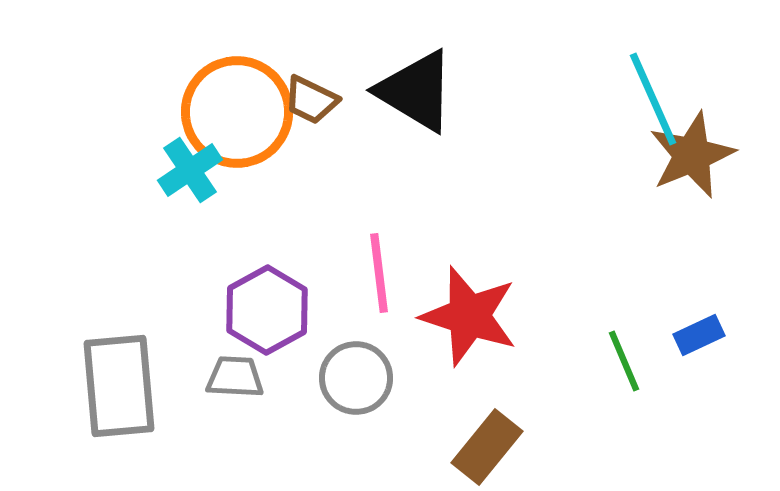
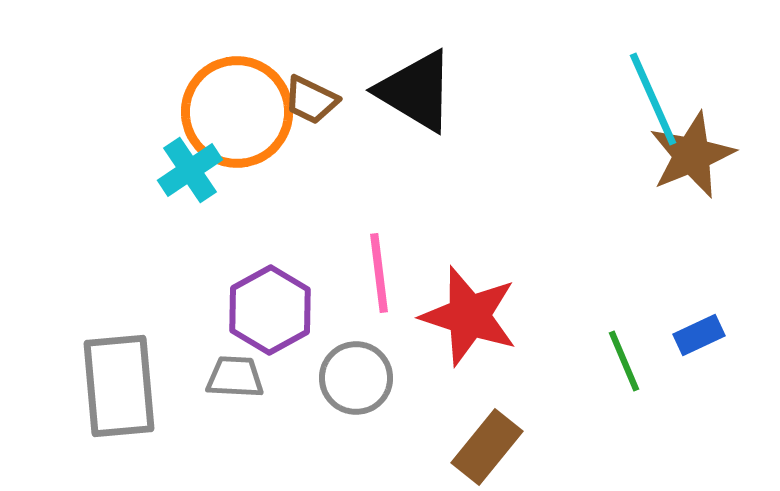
purple hexagon: moved 3 px right
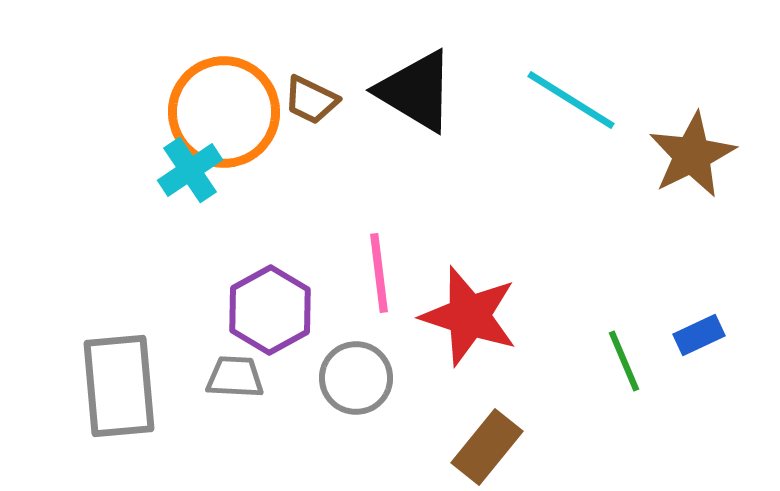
cyan line: moved 82 px left, 1 px down; rotated 34 degrees counterclockwise
orange circle: moved 13 px left
brown star: rotated 4 degrees counterclockwise
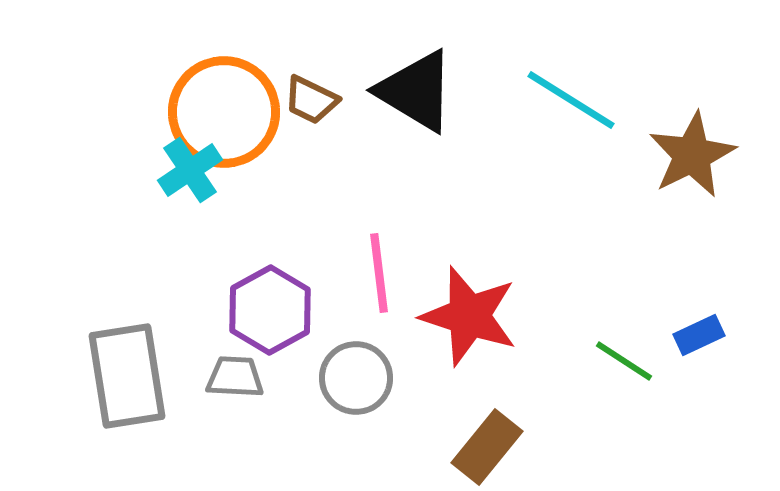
green line: rotated 34 degrees counterclockwise
gray rectangle: moved 8 px right, 10 px up; rotated 4 degrees counterclockwise
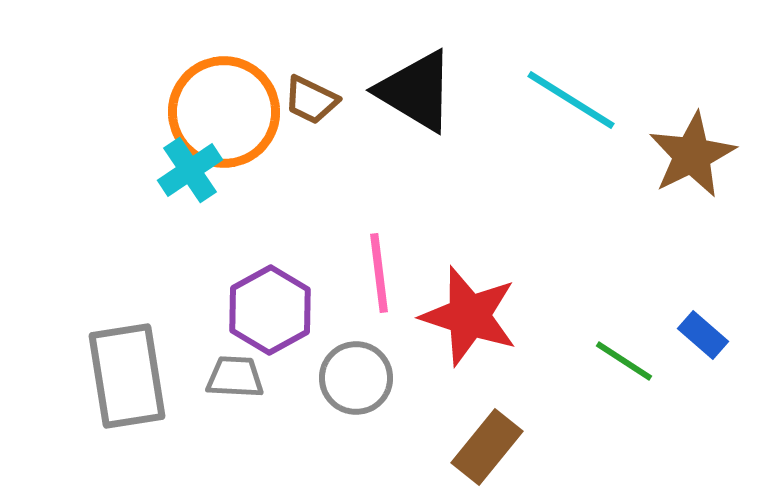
blue rectangle: moved 4 px right; rotated 66 degrees clockwise
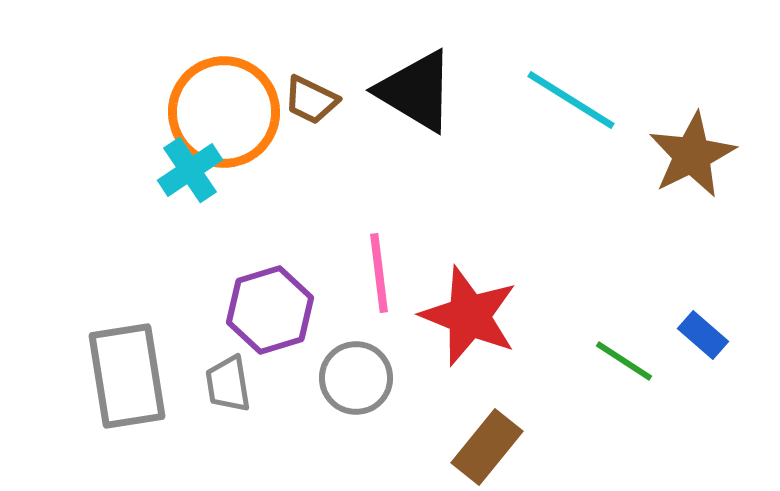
purple hexagon: rotated 12 degrees clockwise
red star: rotated 4 degrees clockwise
gray trapezoid: moved 7 px left, 7 px down; rotated 102 degrees counterclockwise
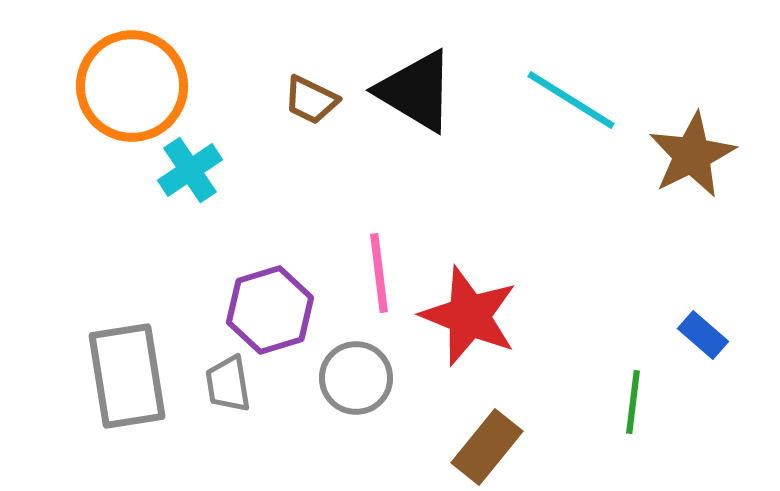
orange circle: moved 92 px left, 26 px up
green line: moved 9 px right, 41 px down; rotated 64 degrees clockwise
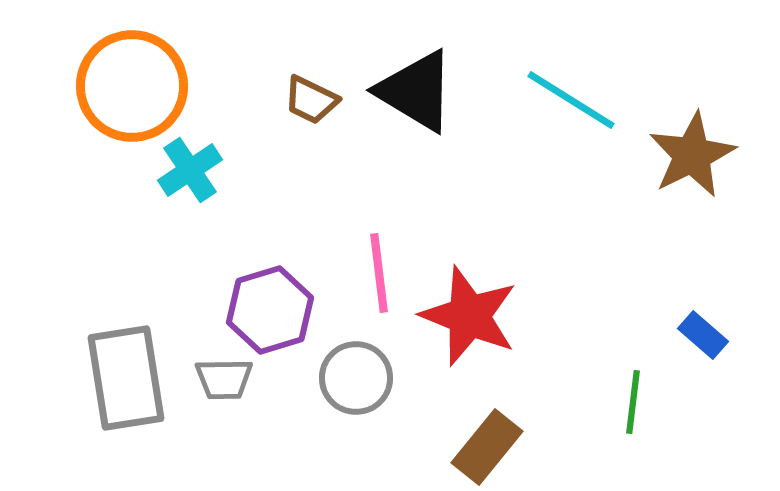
gray rectangle: moved 1 px left, 2 px down
gray trapezoid: moved 4 px left, 5 px up; rotated 82 degrees counterclockwise
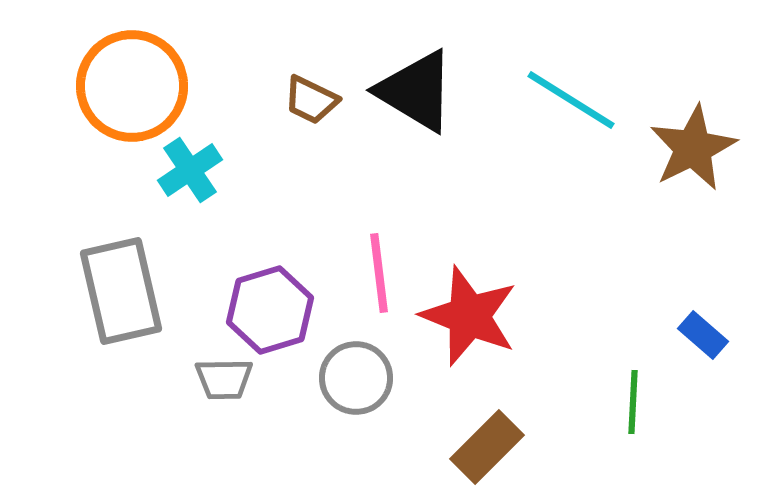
brown star: moved 1 px right, 7 px up
gray rectangle: moved 5 px left, 87 px up; rotated 4 degrees counterclockwise
green line: rotated 4 degrees counterclockwise
brown rectangle: rotated 6 degrees clockwise
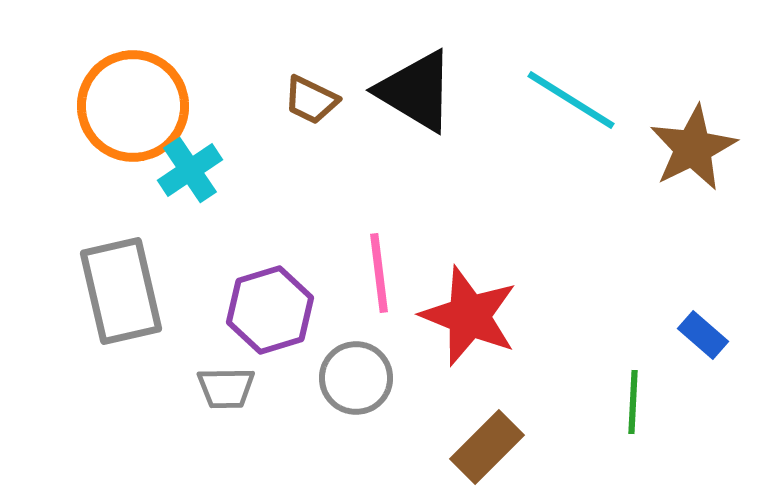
orange circle: moved 1 px right, 20 px down
gray trapezoid: moved 2 px right, 9 px down
